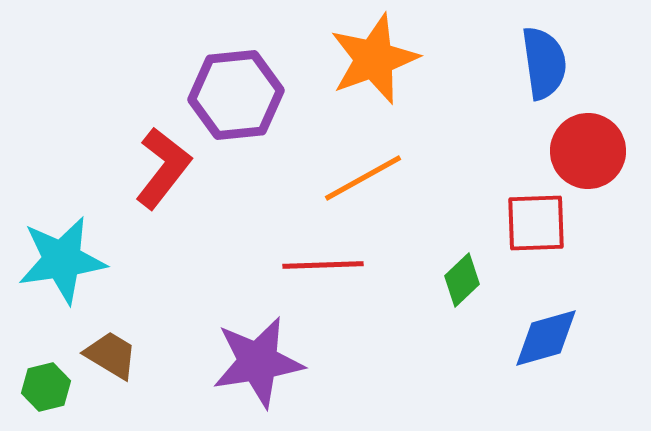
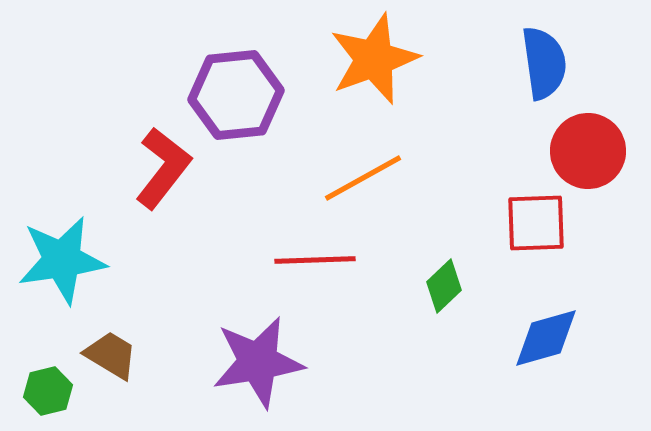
red line: moved 8 px left, 5 px up
green diamond: moved 18 px left, 6 px down
green hexagon: moved 2 px right, 4 px down
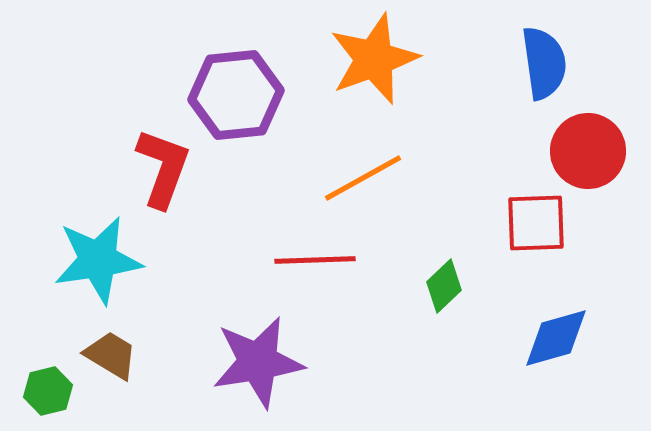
red L-shape: rotated 18 degrees counterclockwise
cyan star: moved 36 px right
blue diamond: moved 10 px right
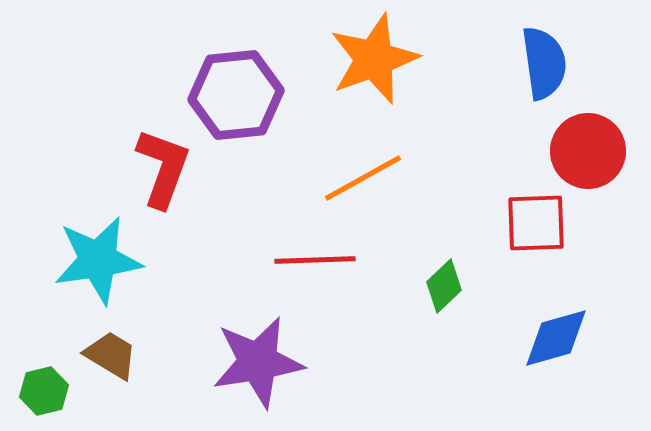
green hexagon: moved 4 px left
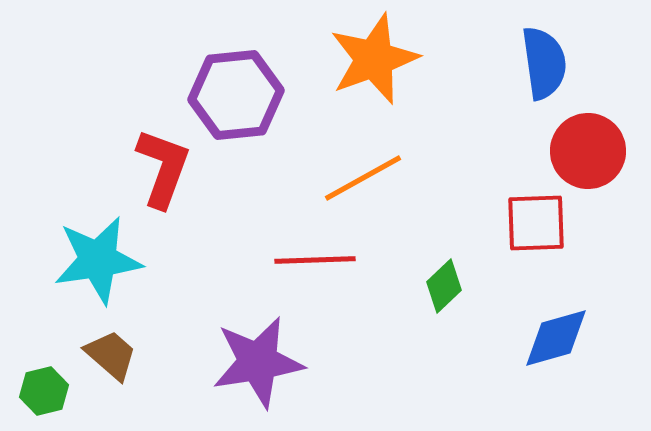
brown trapezoid: rotated 10 degrees clockwise
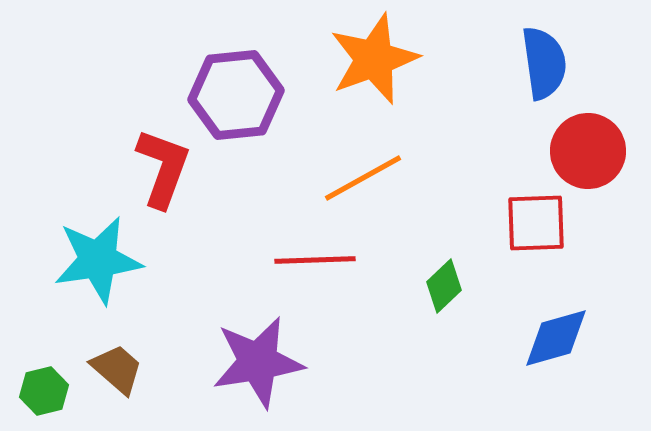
brown trapezoid: moved 6 px right, 14 px down
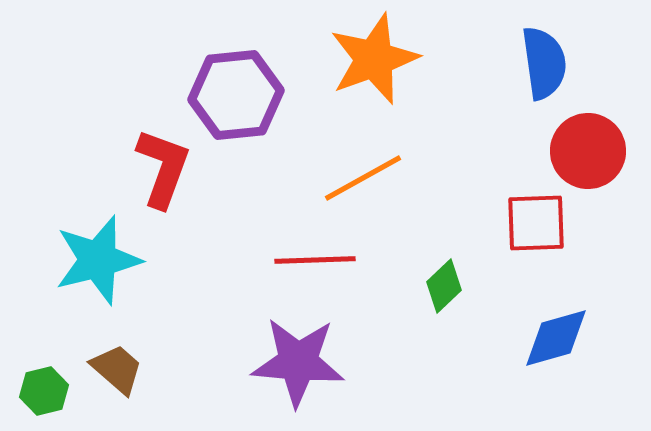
cyan star: rotated 6 degrees counterclockwise
purple star: moved 40 px right; rotated 14 degrees clockwise
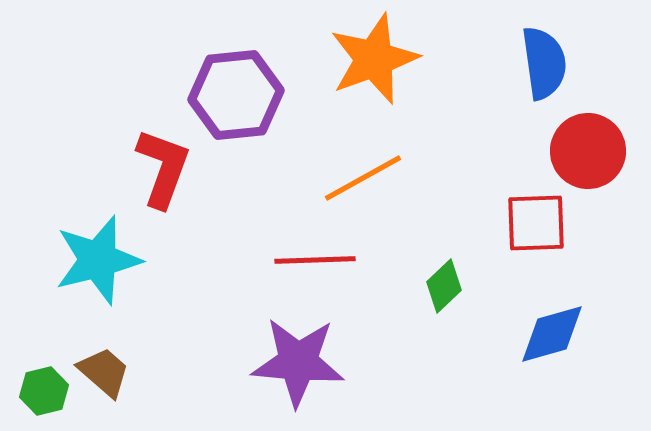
blue diamond: moved 4 px left, 4 px up
brown trapezoid: moved 13 px left, 3 px down
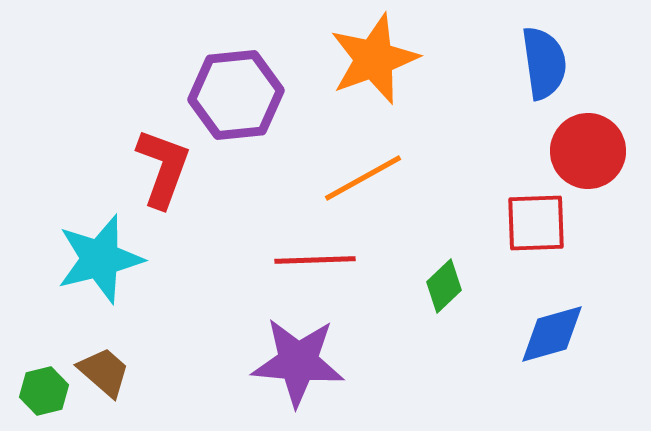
cyan star: moved 2 px right, 1 px up
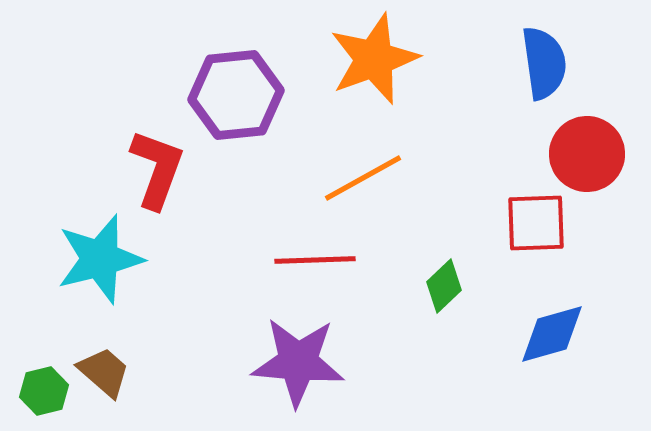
red circle: moved 1 px left, 3 px down
red L-shape: moved 6 px left, 1 px down
